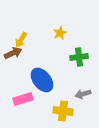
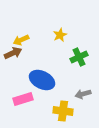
yellow star: moved 2 px down
yellow arrow: rotated 35 degrees clockwise
green cross: rotated 18 degrees counterclockwise
blue ellipse: rotated 25 degrees counterclockwise
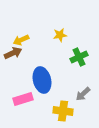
yellow star: rotated 16 degrees clockwise
blue ellipse: rotated 50 degrees clockwise
gray arrow: rotated 28 degrees counterclockwise
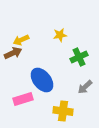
blue ellipse: rotated 25 degrees counterclockwise
gray arrow: moved 2 px right, 7 px up
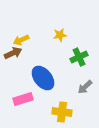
blue ellipse: moved 1 px right, 2 px up
yellow cross: moved 1 px left, 1 px down
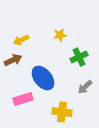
brown arrow: moved 7 px down
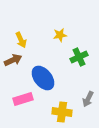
yellow arrow: rotated 91 degrees counterclockwise
gray arrow: moved 3 px right, 12 px down; rotated 21 degrees counterclockwise
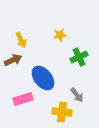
gray arrow: moved 11 px left, 4 px up; rotated 63 degrees counterclockwise
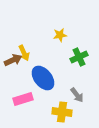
yellow arrow: moved 3 px right, 13 px down
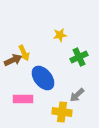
gray arrow: rotated 84 degrees clockwise
pink rectangle: rotated 18 degrees clockwise
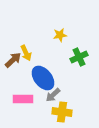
yellow arrow: moved 2 px right
brown arrow: rotated 18 degrees counterclockwise
gray arrow: moved 24 px left
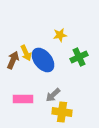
brown arrow: rotated 24 degrees counterclockwise
blue ellipse: moved 18 px up
